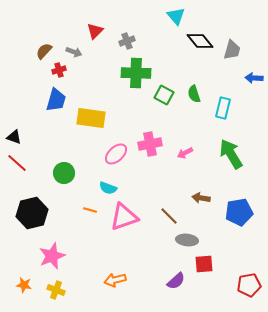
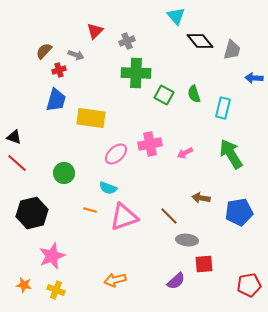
gray arrow: moved 2 px right, 3 px down
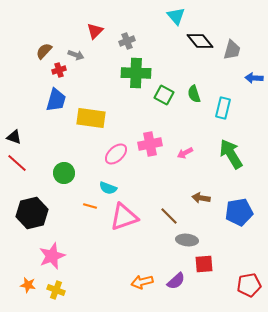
orange line: moved 4 px up
orange arrow: moved 27 px right, 2 px down
orange star: moved 4 px right
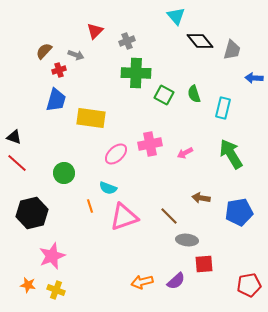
orange line: rotated 56 degrees clockwise
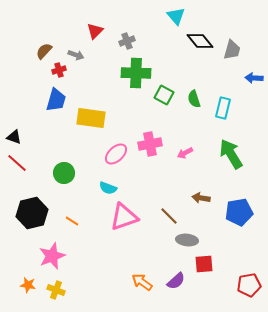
green semicircle: moved 5 px down
orange line: moved 18 px left, 15 px down; rotated 40 degrees counterclockwise
orange arrow: rotated 50 degrees clockwise
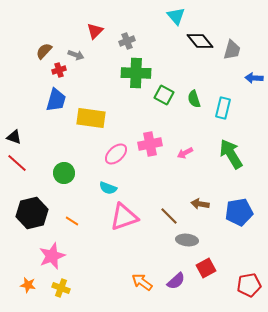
brown arrow: moved 1 px left, 6 px down
red square: moved 2 px right, 4 px down; rotated 24 degrees counterclockwise
yellow cross: moved 5 px right, 2 px up
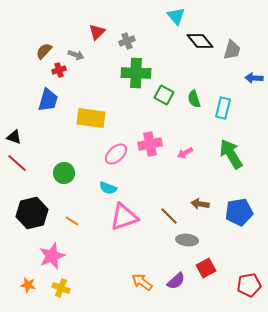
red triangle: moved 2 px right, 1 px down
blue trapezoid: moved 8 px left
